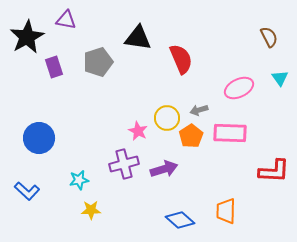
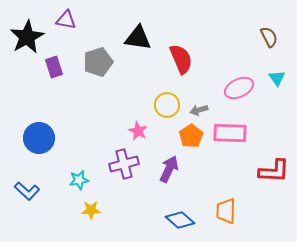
cyan triangle: moved 3 px left
yellow circle: moved 13 px up
purple arrow: moved 5 px right; rotated 48 degrees counterclockwise
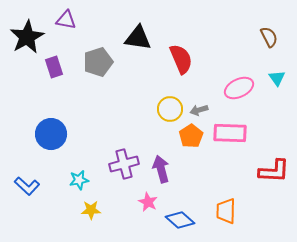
yellow circle: moved 3 px right, 4 px down
pink star: moved 10 px right, 71 px down
blue circle: moved 12 px right, 4 px up
purple arrow: moved 8 px left; rotated 40 degrees counterclockwise
blue L-shape: moved 5 px up
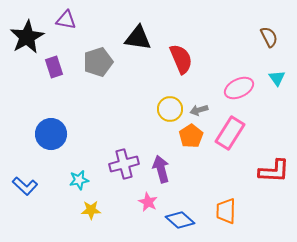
pink rectangle: rotated 60 degrees counterclockwise
blue L-shape: moved 2 px left
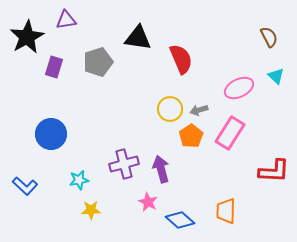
purple triangle: rotated 20 degrees counterclockwise
purple rectangle: rotated 35 degrees clockwise
cyan triangle: moved 1 px left, 2 px up; rotated 12 degrees counterclockwise
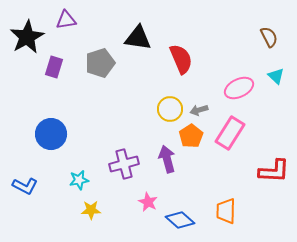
gray pentagon: moved 2 px right, 1 px down
purple arrow: moved 6 px right, 10 px up
blue L-shape: rotated 15 degrees counterclockwise
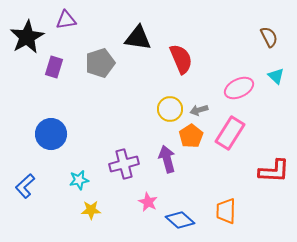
blue L-shape: rotated 110 degrees clockwise
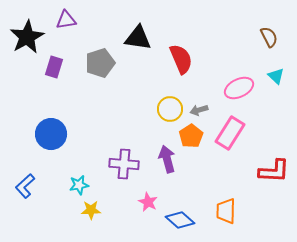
purple cross: rotated 20 degrees clockwise
cyan star: moved 5 px down
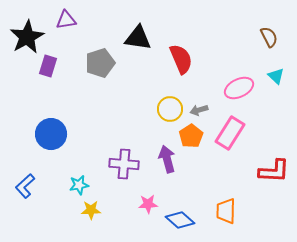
purple rectangle: moved 6 px left, 1 px up
pink star: moved 2 px down; rotated 30 degrees counterclockwise
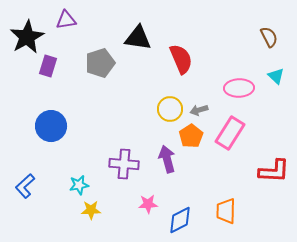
pink ellipse: rotated 24 degrees clockwise
blue circle: moved 8 px up
blue diamond: rotated 68 degrees counterclockwise
